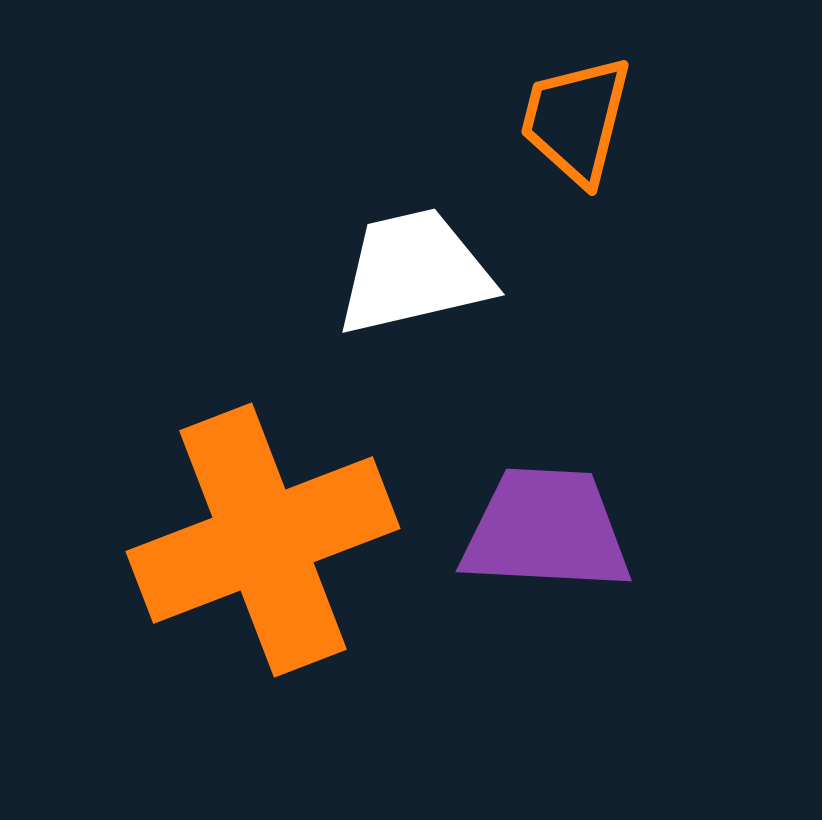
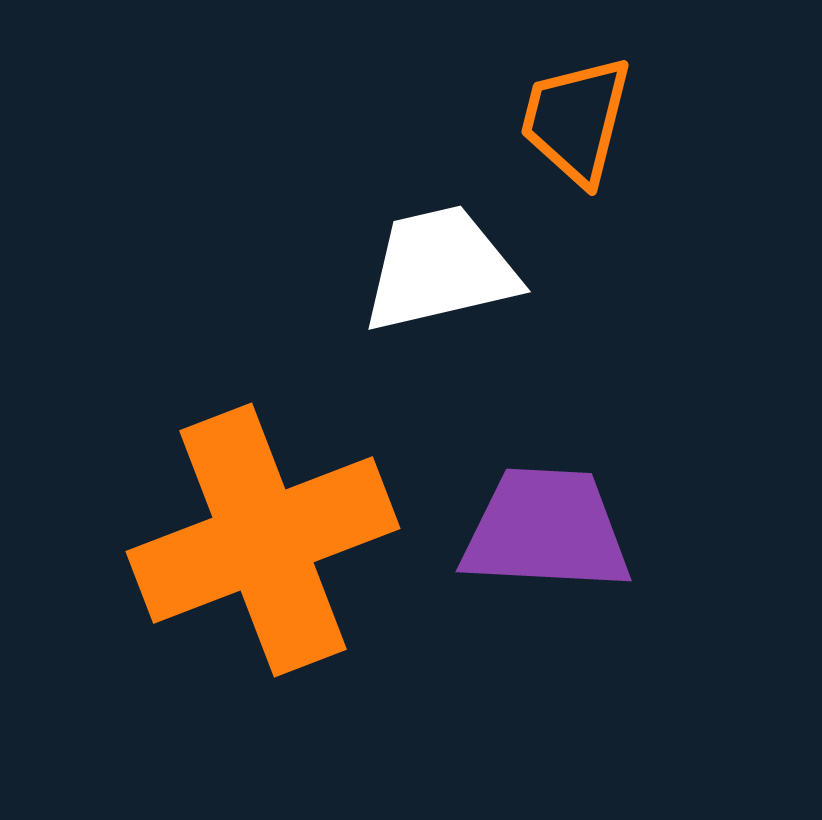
white trapezoid: moved 26 px right, 3 px up
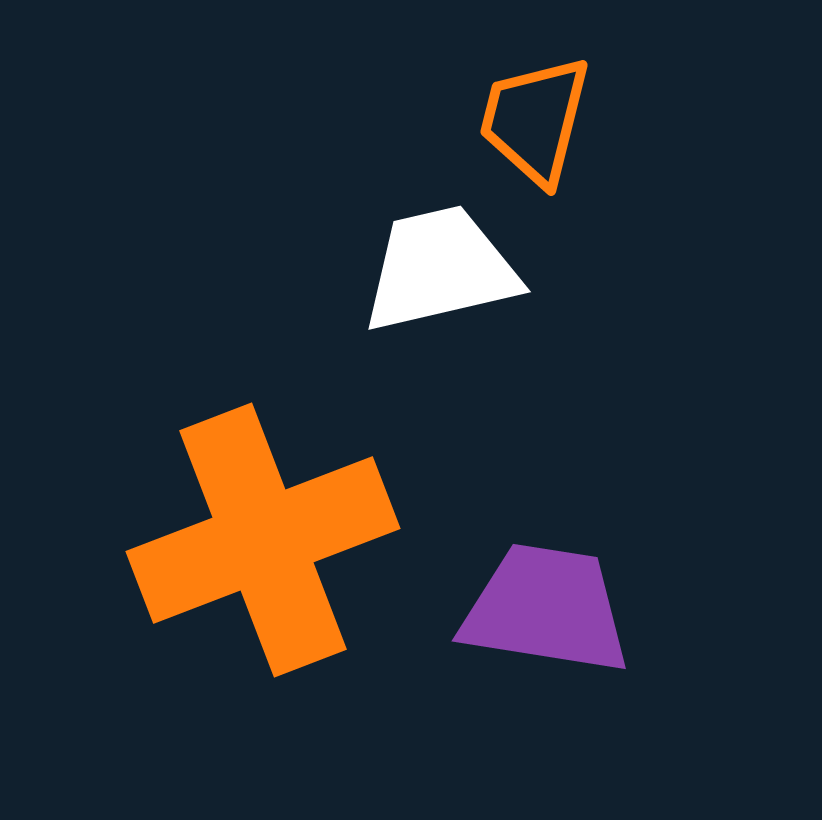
orange trapezoid: moved 41 px left
purple trapezoid: moved 79 px down; rotated 6 degrees clockwise
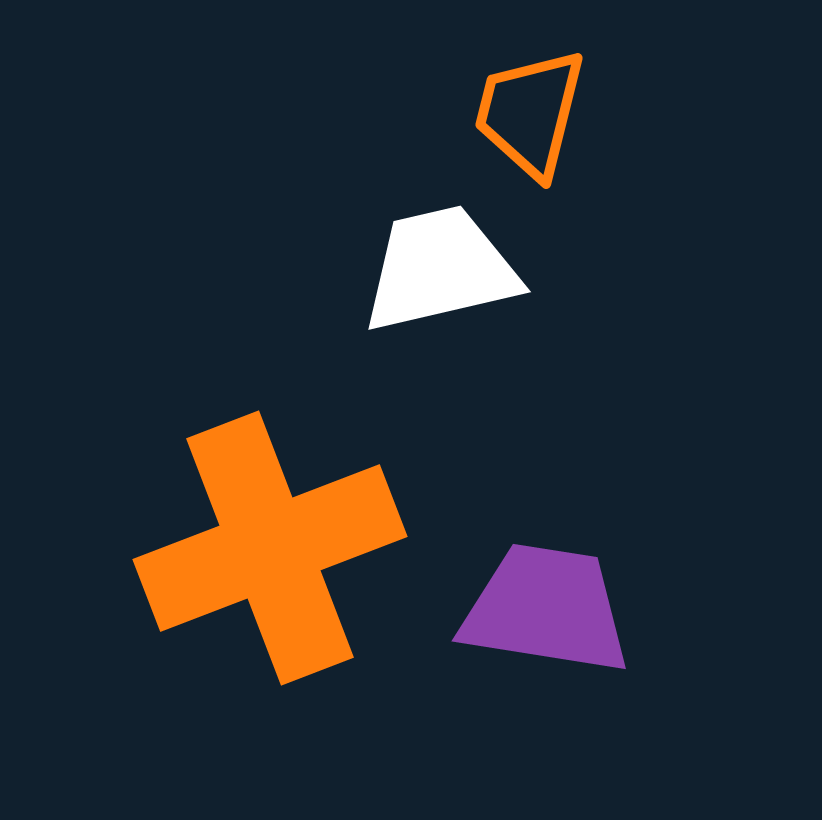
orange trapezoid: moved 5 px left, 7 px up
orange cross: moved 7 px right, 8 px down
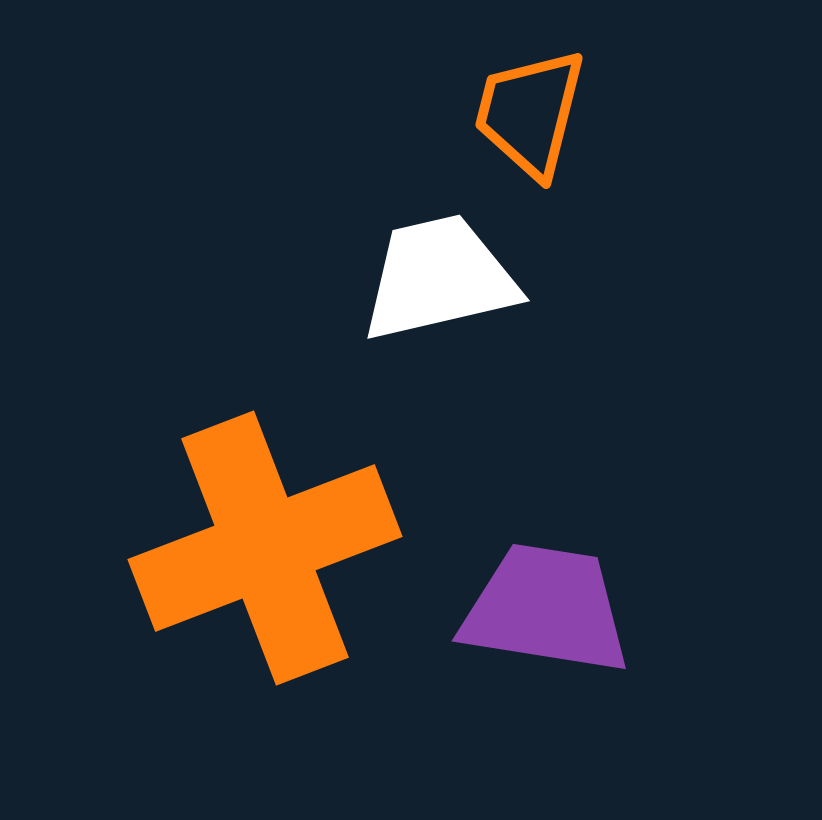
white trapezoid: moved 1 px left, 9 px down
orange cross: moved 5 px left
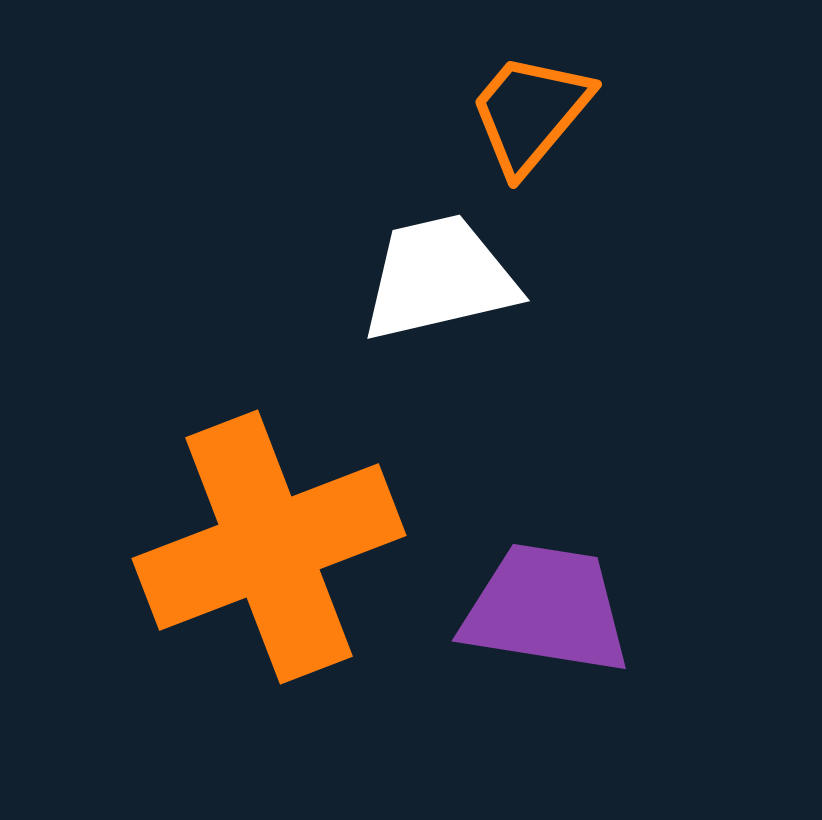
orange trapezoid: rotated 26 degrees clockwise
orange cross: moved 4 px right, 1 px up
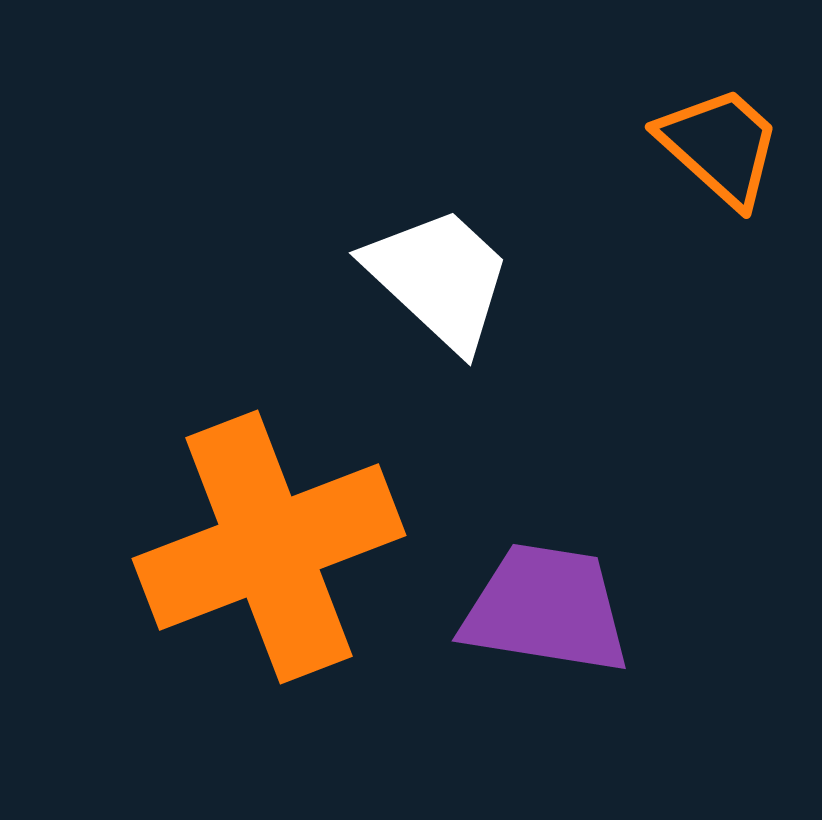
orange trapezoid: moved 190 px right, 33 px down; rotated 92 degrees clockwise
white trapezoid: rotated 56 degrees clockwise
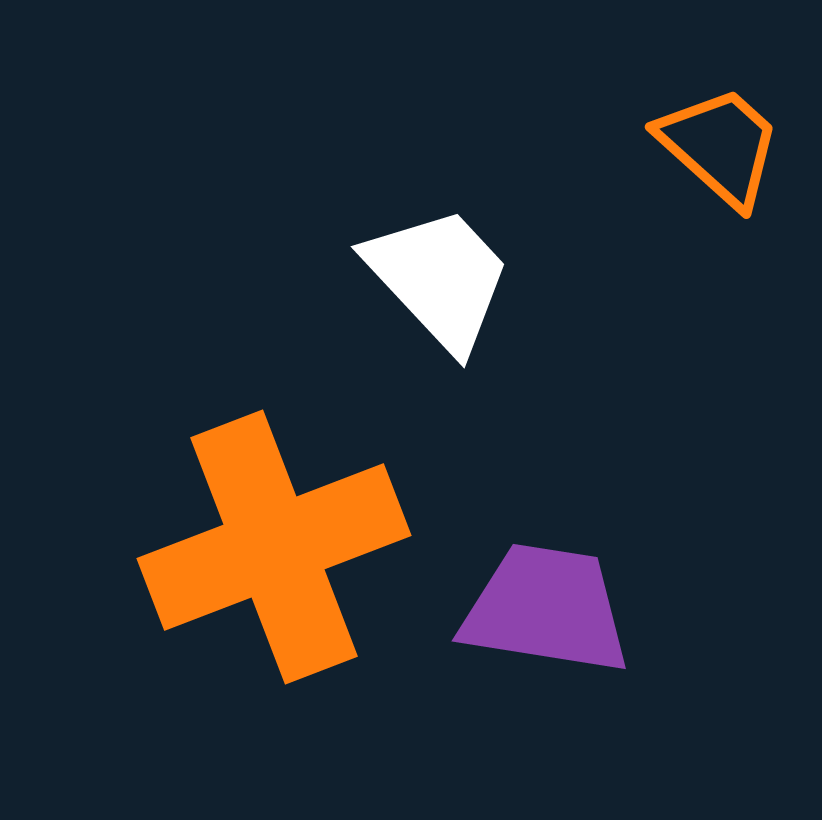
white trapezoid: rotated 4 degrees clockwise
orange cross: moved 5 px right
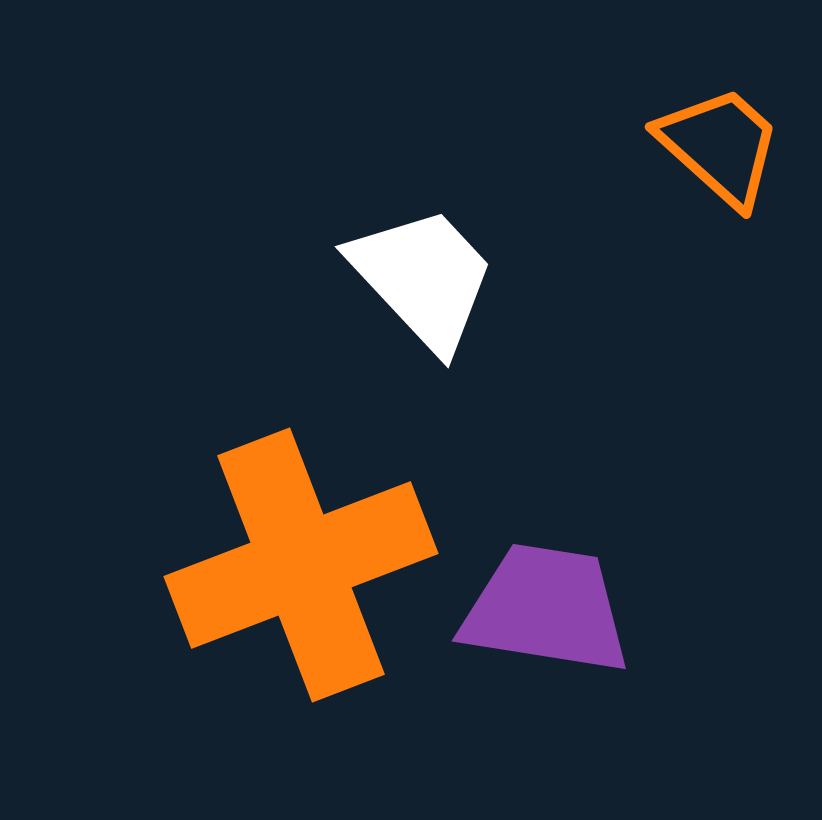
white trapezoid: moved 16 px left
orange cross: moved 27 px right, 18 px down
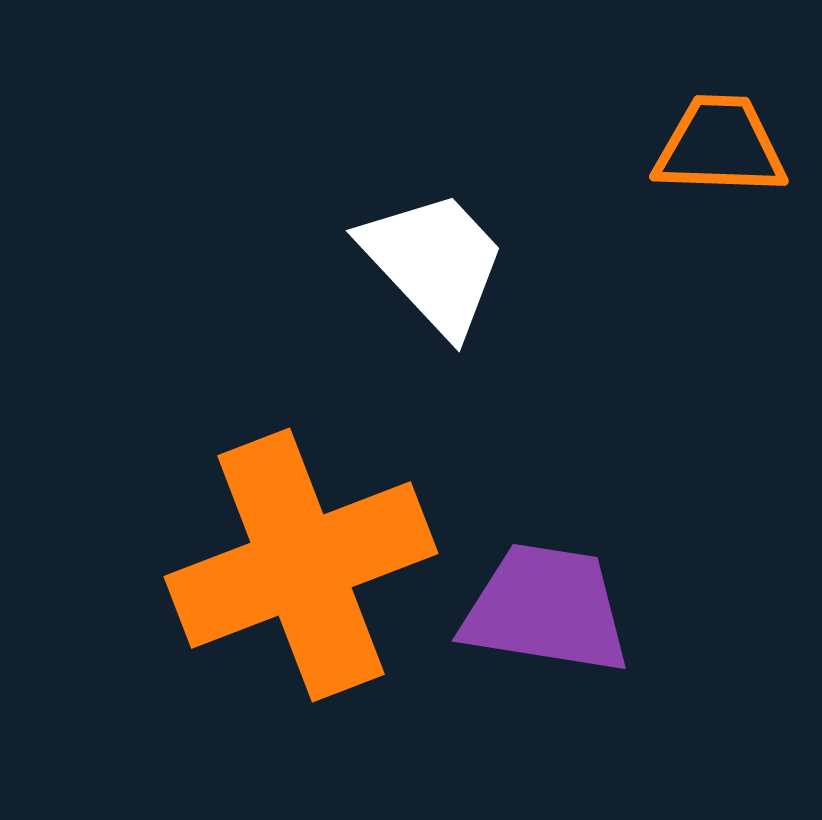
orange trapezoid: rotated 40 degrees counterclockwise
white trapezoid: moved 11 px right, 16 px up
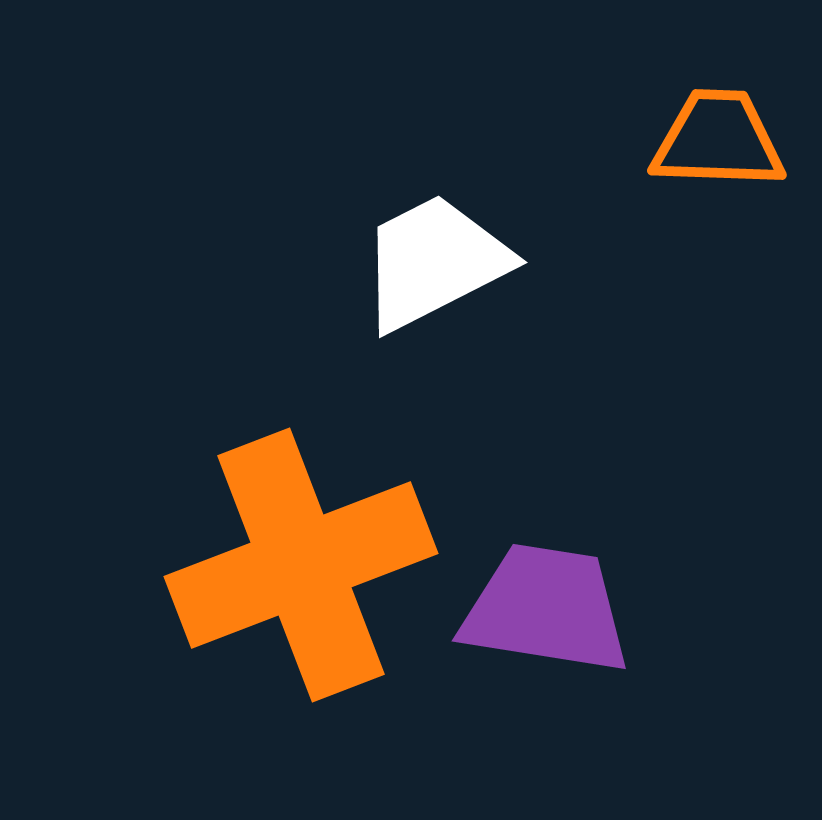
orange trapezoid: moved 2 px left, 6 px up
white trapezoid: rotated 74 degrees counterclockwise
